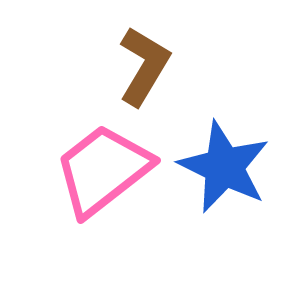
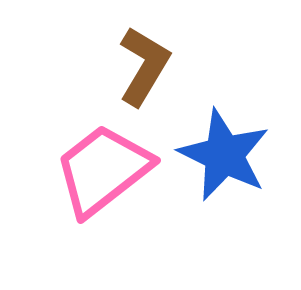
blue star: moved 12 px up
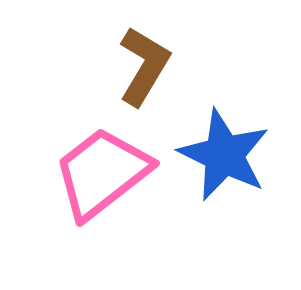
pink trapezoid: moved 1 px left, 3 px down
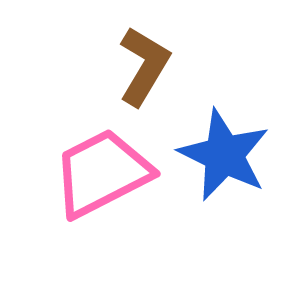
pink trapezoid: rotated 11 degrees clockwise
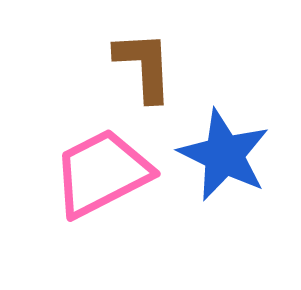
brown L-shape: rotated 34 degrees counterclockwise
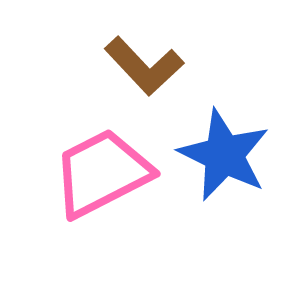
brown L-shape: rotated 140 degrees clockwise
